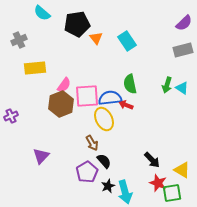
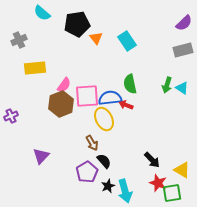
cyan arrow: moved 1 px up
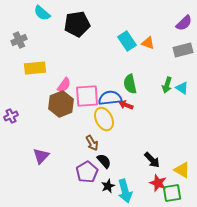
orange triangle: moved 52 px right, 5 px down; rotated 32 degrees counterclockwise
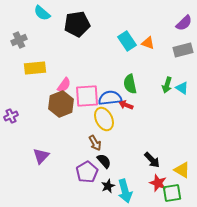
brown arrow: moved 3 px right
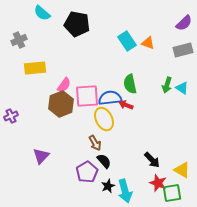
black pentagon: rotated 20 degrees clockwise
